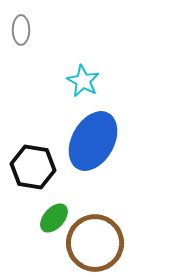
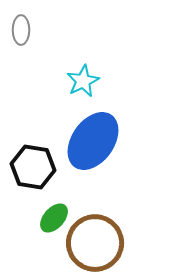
cyan star: rotated 16 degrees clockwise
blue ellipse: rotated 6 degrees clockwise
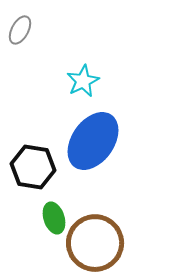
gray ellipse: moved 1 px left; rotated 28 degrees clockwise
green ellipse: rotated 60 degrees counterclockwise
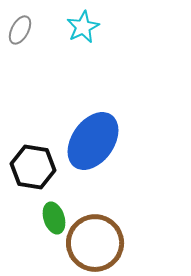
cyan star: moved 54 px up
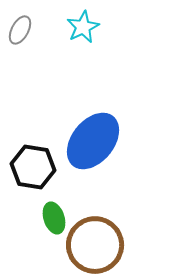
blue ellipse: rotated 4 degrees clockwise
brown circle: moved 2 px down
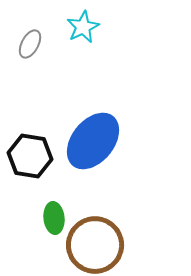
gray ellipse: moved 10 px right, 14 px down
black hexagon: moved 3 px left, 11 px up
green ellipse: rotated 12 degrees clockwise
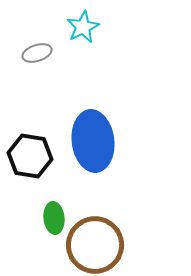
gray ellipse: moved 7 px right, 9 px down; rotated 44 degrees clockwise
blue ellipse: rotated 46 degrees counterclockwise
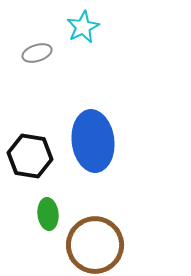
green ellipse: moved 6 px left, 4 px up
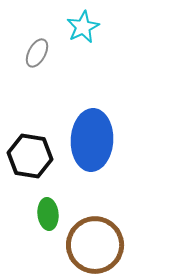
gray ellipse: rotated 44 degrees counterclockwise
blue ellipse: moved 1 px left, 1 px up; rotated 10 degrees clockwise
